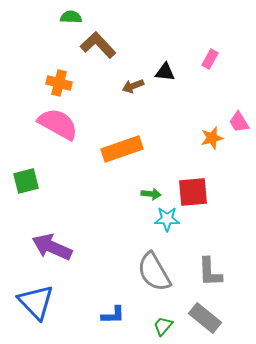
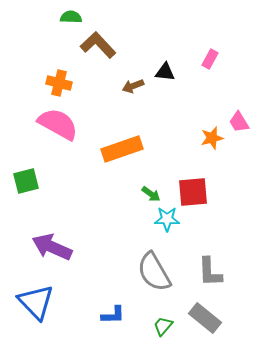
green arrow: rotated 30 degrees clockwise
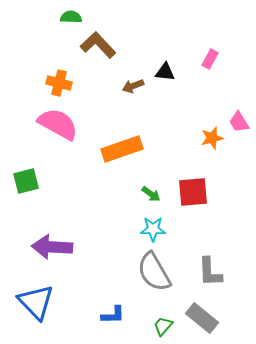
cyan star: moved 14 px left, 10 px down
purple arrow: rotated 21 degrees counterclockwise
gray rectangle: moved 3 px left
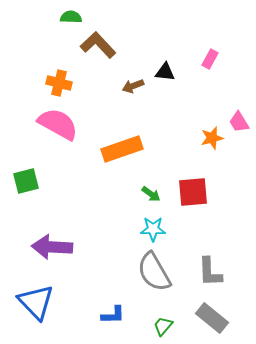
gray rectangle: moved 10 px right
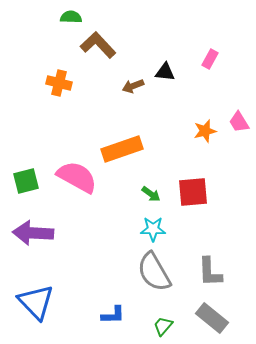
pink semicircle: moved 19 px right, 53 px down
orange star: moved 7 px left, 7 px up
purple arrow: moved 19 px left, 14 px up
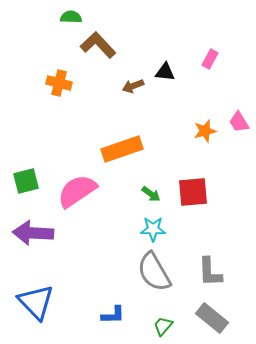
pink semicircle: moved 14 px down; rotated 63 degrees counterclockwise
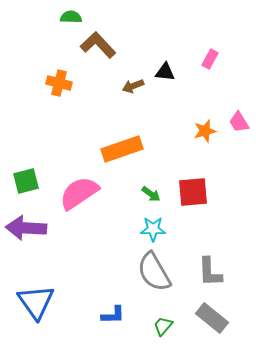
pink semicircle: moved 2 px right, 2 px down
purple arrow: moved 7 px left, 5 px up
blue triangle: rotated 9 degrees clockwise
